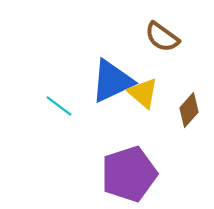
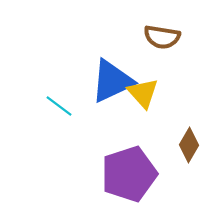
brown semicircle: rotated 27 degrees counterclockwise
yellow triangle: rotated 8 degrees clockwise
brown diamond: moved 35 px down; rotated 12 degrees counterclockwise
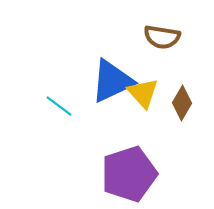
brown diamond: moved 7 px left, 42 px up
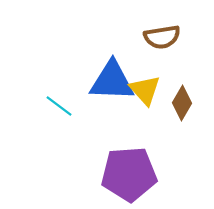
brown semicircle: rotated 18 degrees counterclockwise
blue triangle: rotated 27 degrees clockwise
yellow triangle: moved 2 px right, 3 px up
purple pentagon: rotated 14 degrees clockwise
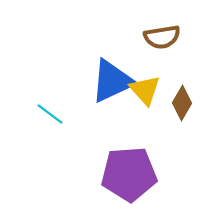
blue triangle: rotated 27 degrees counterclockwise
cyan line: moved 9 px left, 8 px down
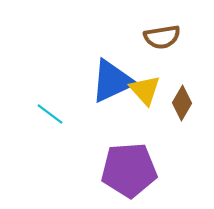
purple pentagon: moved 4 px up
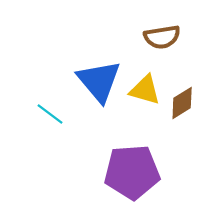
blue triangle: moved 13 px left; rotated 45 degrees counterclockwise
yellow triangle: rotated 32 degrees counterclockwise
brown diamond: rotated 28 degrees clockwise
purple pentagon: moved 3 px right, 2 px down
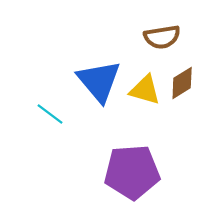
brown diamond: moved 20 px up
